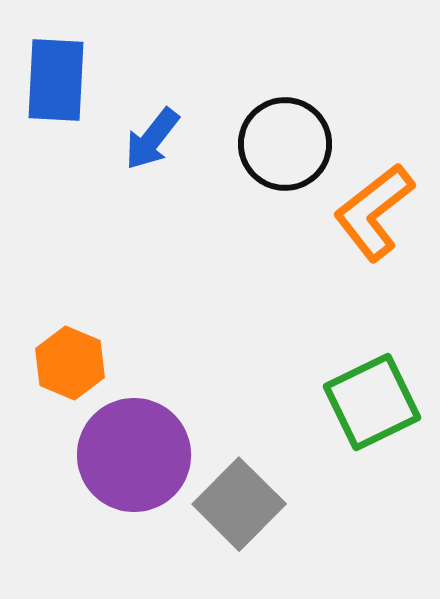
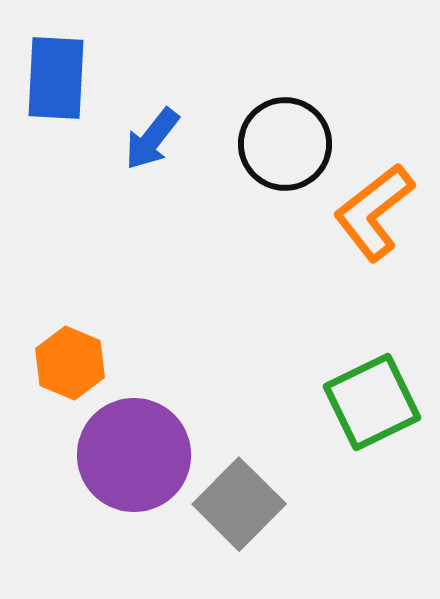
blue rectangle: moved 2 px up
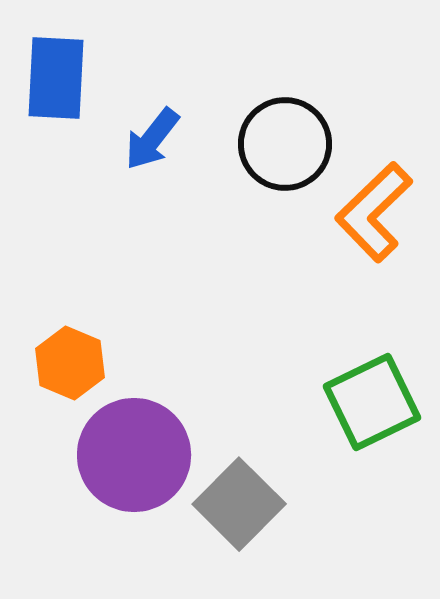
orange L-shape: rotated 6 degrees counterclockwise
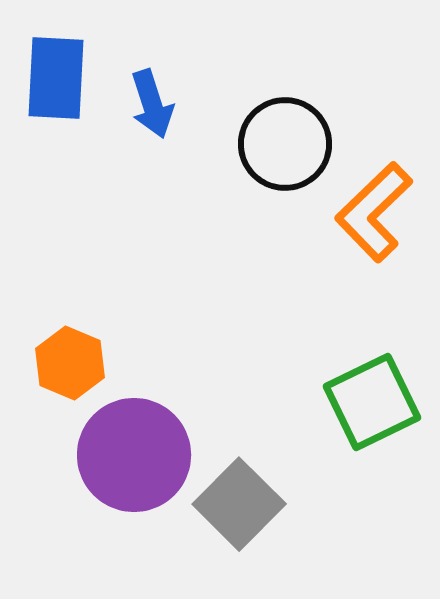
blue arrow: moved 35 px up; rotated 56 degrees counterclockwise
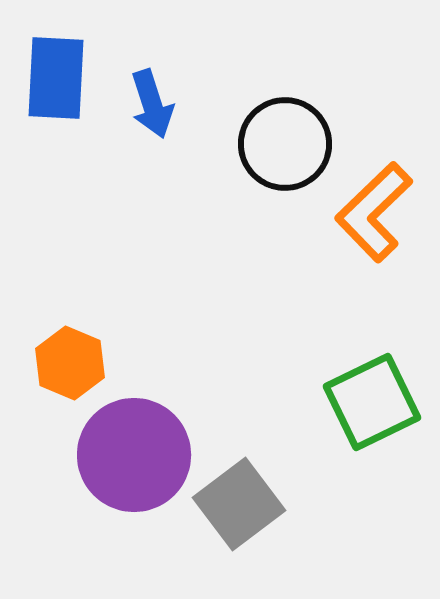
gray square: rotated 8 degrees clockwise
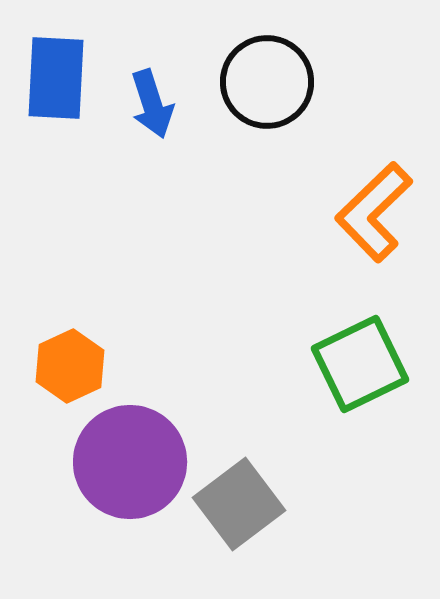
black circle: moved 18 px left, 62 px up
orange hexagon: moved 3 px down; rotated 12 degrees clockwise
green square: moved 12 px left, 38 px up
purple circle: moved 4 px left, 7 px down
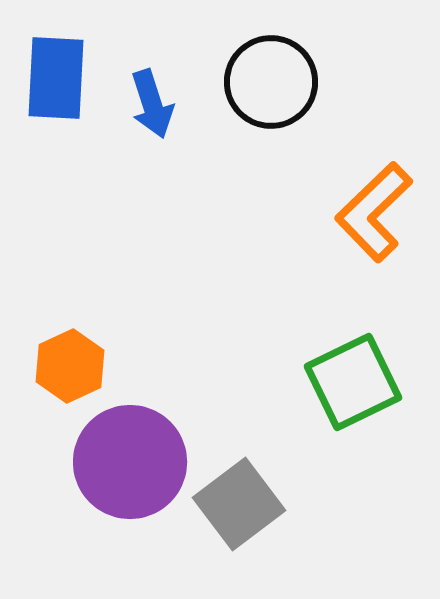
black circle: moved 4 px right
green square: moved 7 px left, 18 px down
